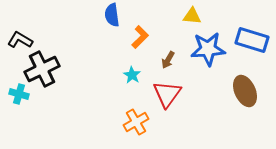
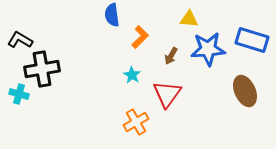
yellow triangle: moved 3 px left, 3 px down
brown arrow: moved 3 px right, 4 px up
black cross: rotated 16 degrees clockwise
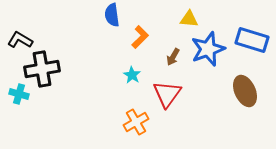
blue star: rotated 16 degrees counterclockwise
brown arrow: moved 2 px right, 1 px down
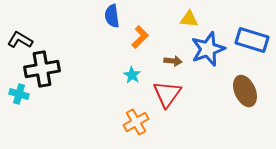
blue semicircle: moved 1 px down
brown arrow: moved 4 px down; rotated 114 degrees counterclockwise
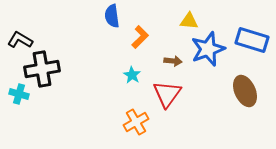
yellow triangle: moved 2 px down
